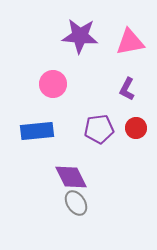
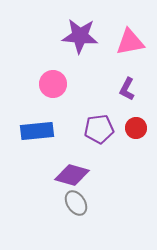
purple diamond: moved 1 px right, 2 px up; rotated 48 degrees counterclockwise
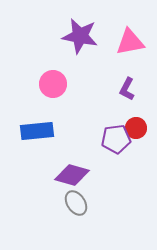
purple star: rotated 6 degrees clockwise
purple pentagon: moved 17 px right, 10 px down
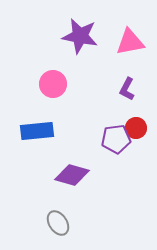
gray ellipse: moved 18 px left, 20 px down
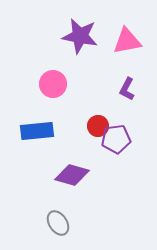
pink triangle: moved 3 px left, 1 px up
red circle: moved 38 px left, 2 px up
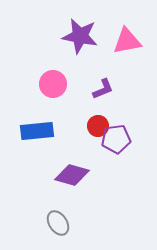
purple L-shape: moved 24 px left; rotated 140 degrees counterclockwise
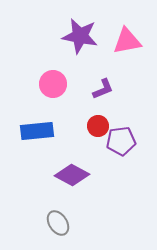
purple pentagon: moved 5 px right, 2 px down
purple diamond: rotated 12 degrees clockwise
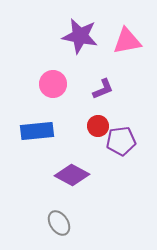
gray ellipse: moved 1 px right
